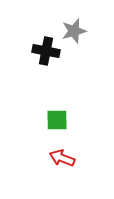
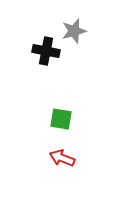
green square: moved 4 px right, 1 px up; rotated 10 degrees clockwise
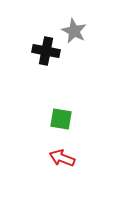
gray star: rotated 30 degrees counterclockwise
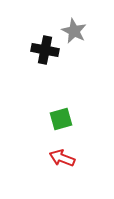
black cross: moved 1 px left, 1 px up
green square: rotated 25 degrees counterclockwise
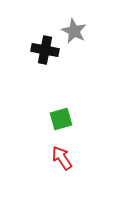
red arrow: rotated 35 degrees clockwise
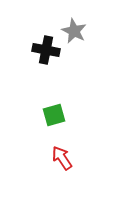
black cross: moved 1 px right
green square: moved 7 px left, 4 px up
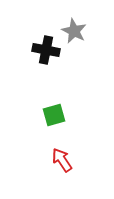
red arrow: moved 2 px down
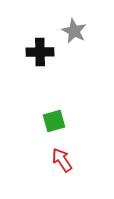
black cross: moved 6 px left, 2 px down; rotated 12 degrees counterclockwise
green square: moved 6 px down
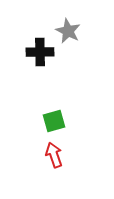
gray star: moved 6 px left
red arrow: moved 8 px left, 5 px up; rotated 15 degrees clockwise
